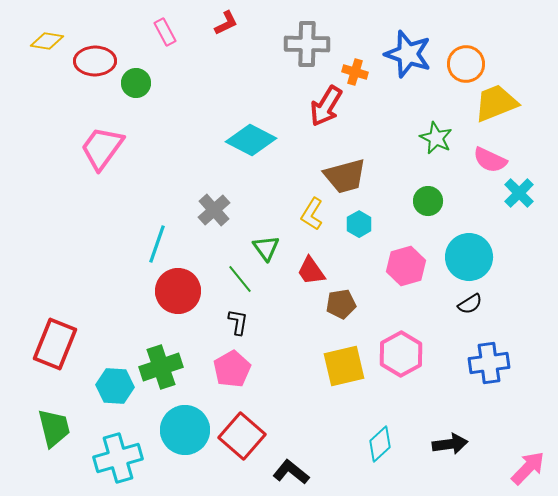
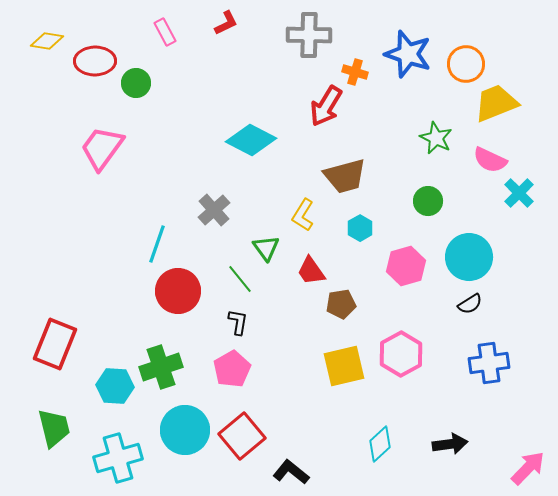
gray cross at (307, 44): moved 2 px right, 9 px up
yellow L-shape at (312, 214): moved 9 px left, 1 px down
cyan hexagon at (359, 224): moved 1 px right, 4 px down
red square at (242, 436): rotated 9 degrees clockwise
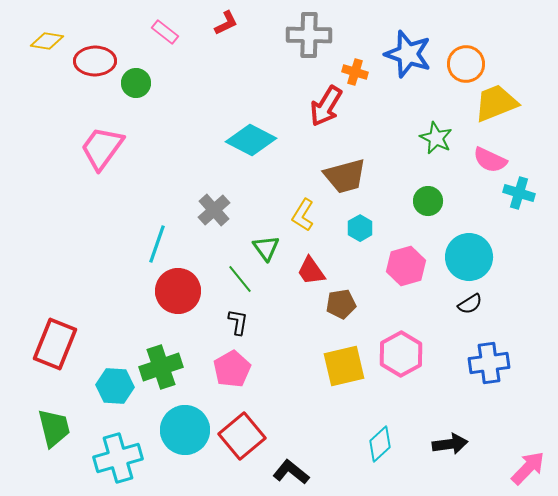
pink rectangle at (165, 32): rotated 24 degrees counterclockwise
cyan cross at (519, 193): rotated 28 degrees counterclockwise
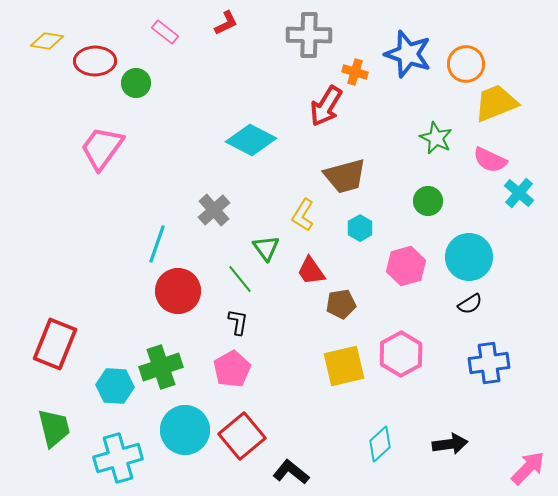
cyan cross at (519, 193): rotated 24 degrees clockwise
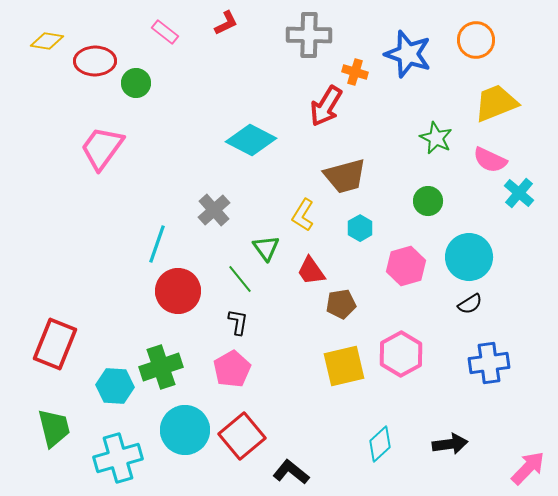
orange circle at (466, 64): moved 10 px right, 24 px up
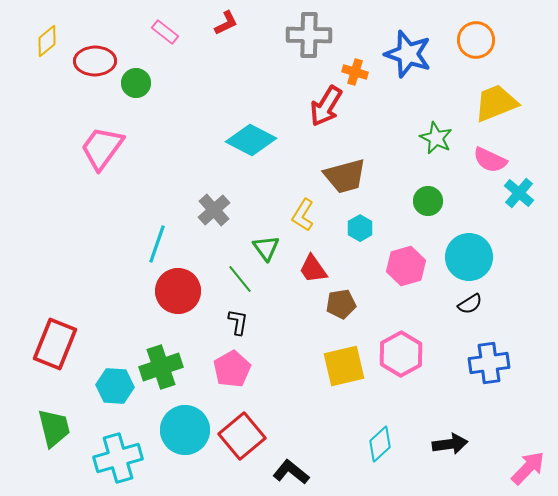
yellow diamond at (47, 41): rotated 48 degrees counterclockwise
red trapezoid at (311, 271): moved 2 px right, 2 px up
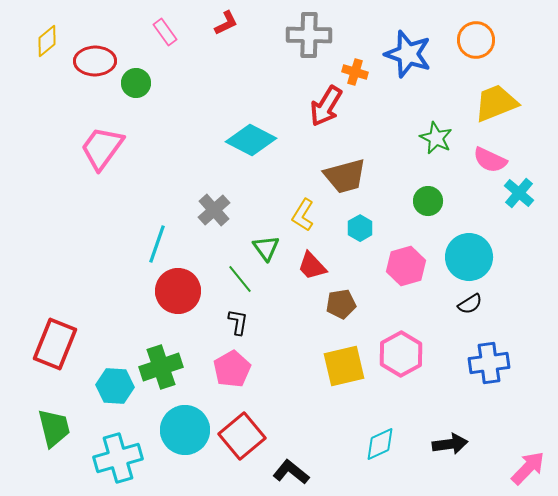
pink rectangle at (165, 32): rotated 16 degrees clockwise
red trapezoid at (313, 269): moved 1 px left, 3 px up; rotated 8 degrees counterclockwise
cyan diamond at (380, 444): rotated 18 degrees clockwise
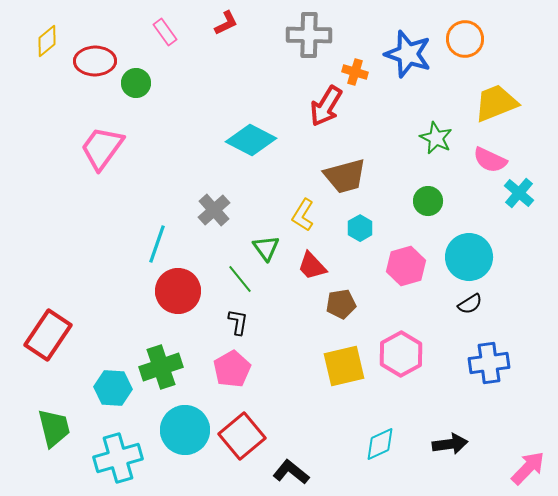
orange circle at (476, 40): moved 11 px left, 1 px up
red rectangle at (55, 344): moved 7 px left, 9 px up; rotated 12 degrees clockwise
cyan hexagon at (115, 386): moved 2 px left, 2 px down
